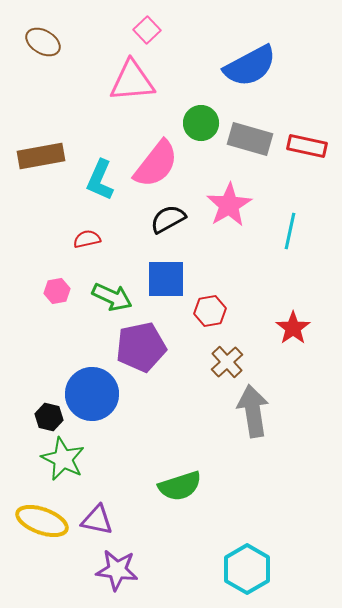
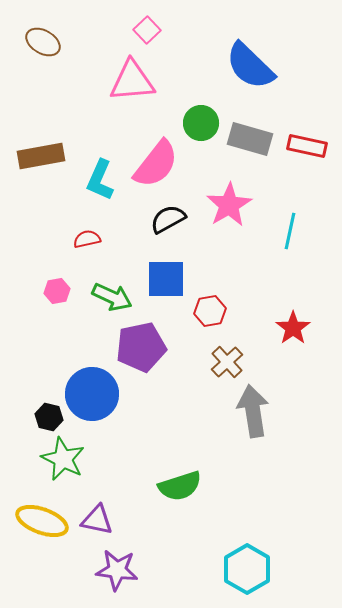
blue semicircle: rotated 72 degrees clockwise
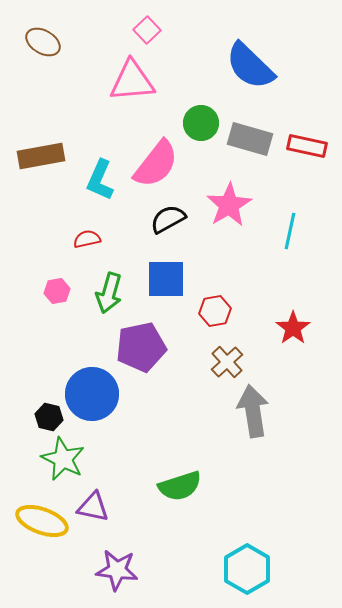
green arrow: moved 3 px left, 4 px up; rotated 81 degrees clockwise
red hexagon: moved 5 px right
purple triangle: moved 4 px left, 13 px up
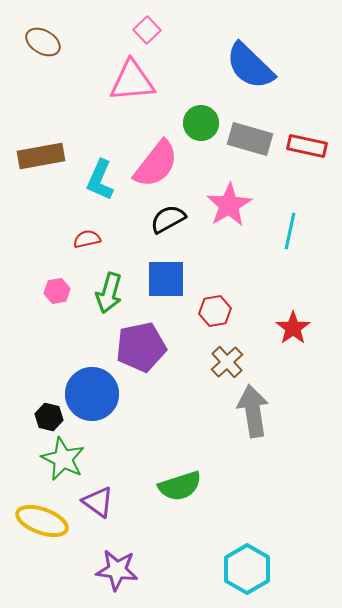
purple triangle: moved 5 px right, 5 px up; rotated 24 degrees clockwise
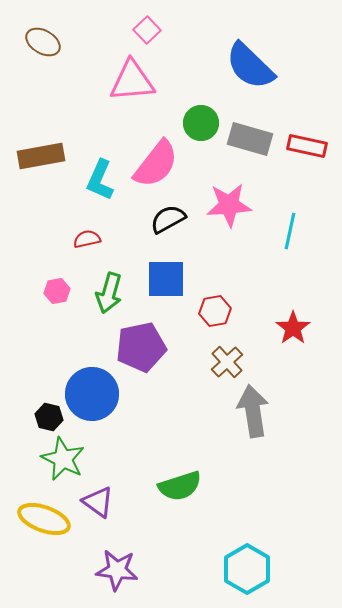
pink star: rotated 27 degrees clockwise
yellow ellipse: moved 2 px right, 2 px up
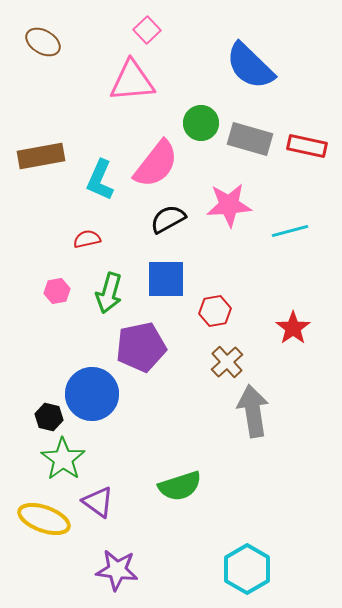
cyan line: rotated 63 degrees clockwise
green star: rotated 9 degrees clockwise
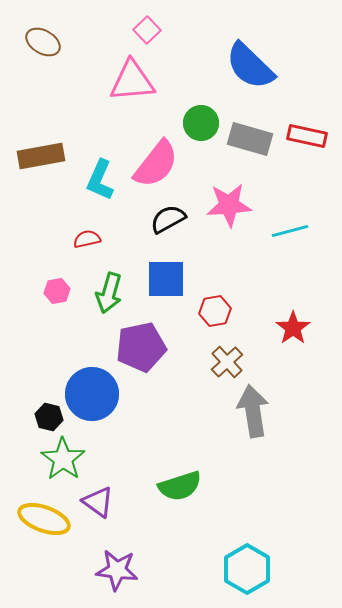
red rectangle: moved 10 px up
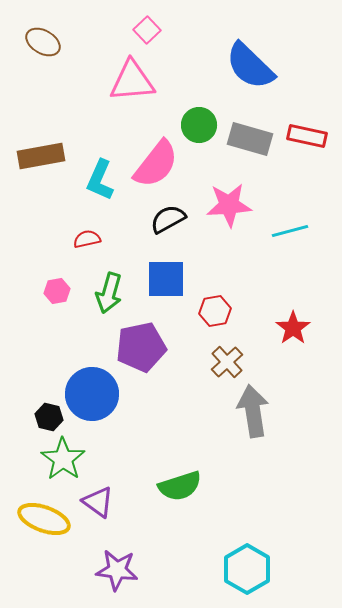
green circle: moved 2 px left, 2 px down
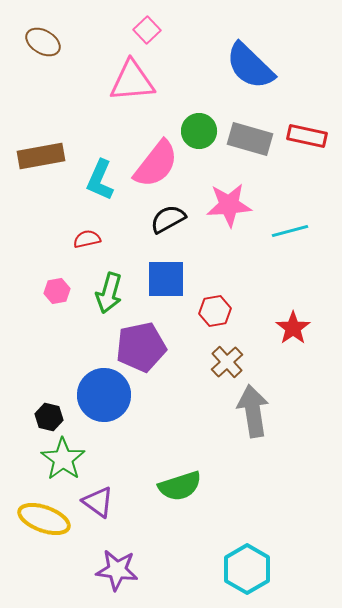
green circle: moved 6 px down
blue circle: moved 12 px right, 1 px down
